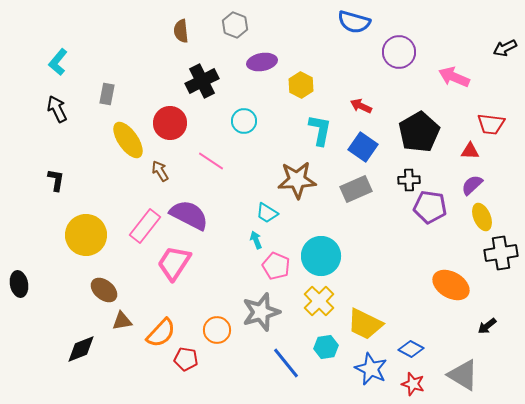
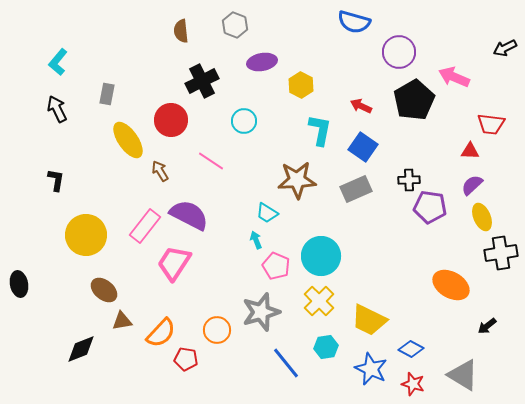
red circle at (170, 123): moved 1 px right, 3 px up
black pentagon at (419, 132): moved 5 px left, 32 px up
yellow trapezoid at (365, 324): moved 4 px right, 4 px up
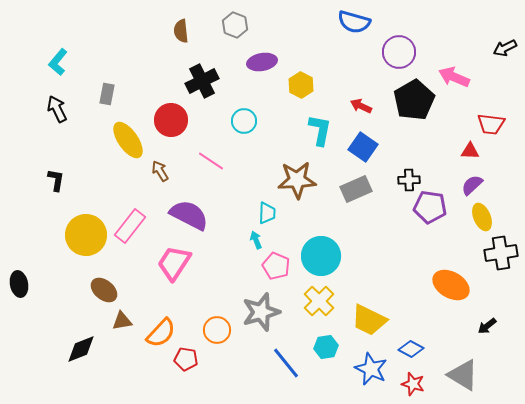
cyan trapezoid at (267, 213): rotated 120 degrees counterclockwise
pink rectangle at (145, 226): moved 15 px left
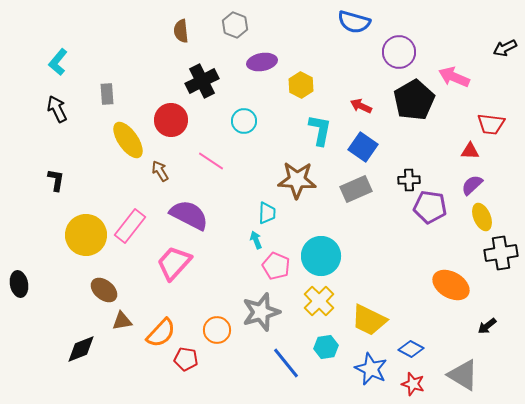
gray rectangle at (107, 94): rotated 15 degrees counterclockwise
brown star at (297, 180): rotated 6 degrees clockwise
pink trapezoid at (174, 263): rotated 9 degrees clockwise
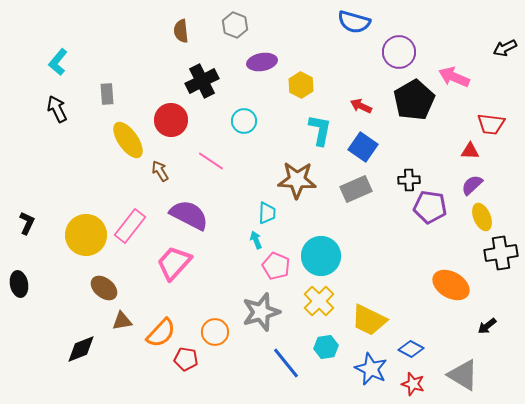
black L-shape at (56, 180): moved 29 px left, 43 px down; rotated 15 degrees clockwise
brown ellipse at (104, 290): moved 2 px up
orange circle at (217, 330): moved 2 px left, 2 px down
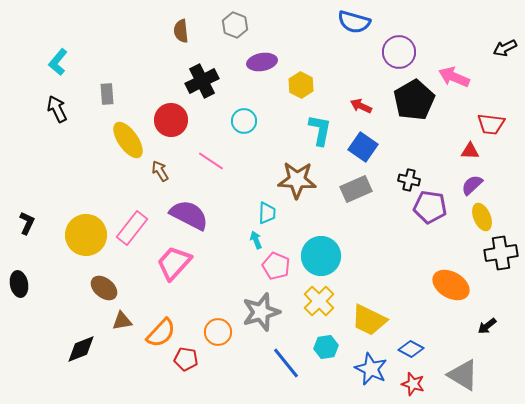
black cross at (409, 180): rotated 15 degrees clockwise
pink rectangle at (130, 226): moved 2 px right, 2 px down
orange circle at (215, 332): moved 3 px right
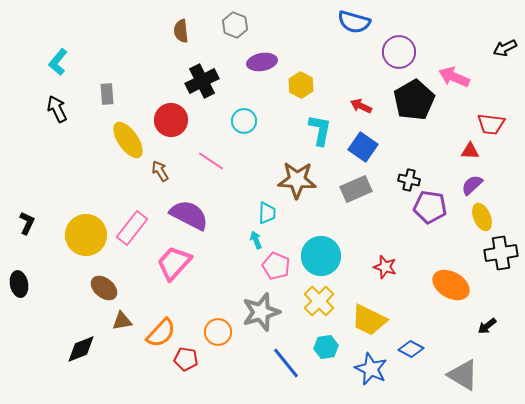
red star at (413, 384): moved 28 px left, 117 px up
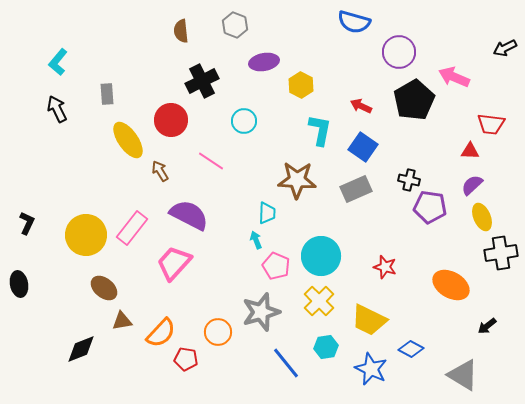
purple ellipse at (262, 62): moved 2 px right
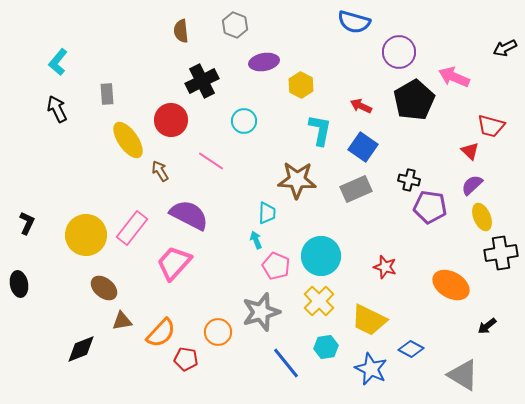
red trapezoid at (491, 124): moved 2 px down; rotated 8 degrees clockwise
red triangle at (470, 151): rotated 42 degrees clockwise
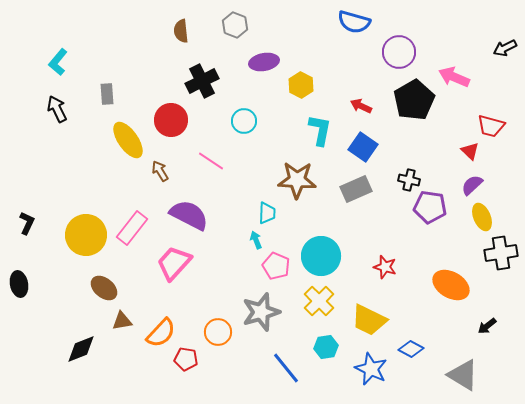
blue line at (286, 363): moved 5 px down
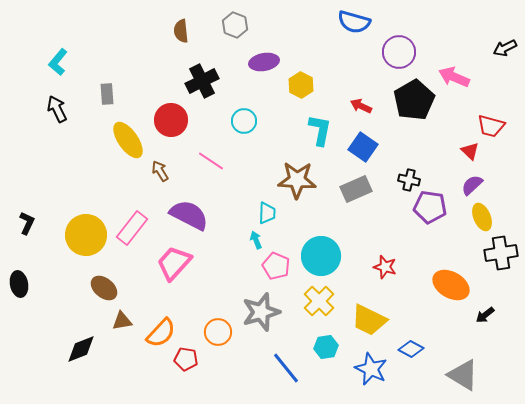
black arrow at (487, 326): moved 2 px left, 11 px up
